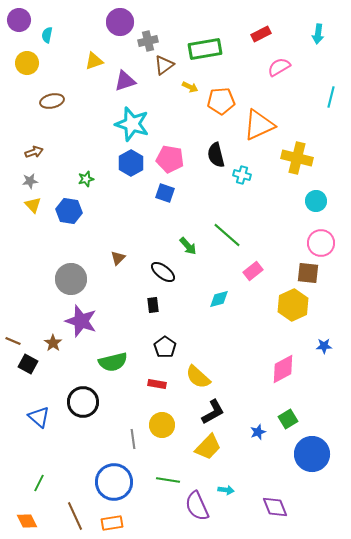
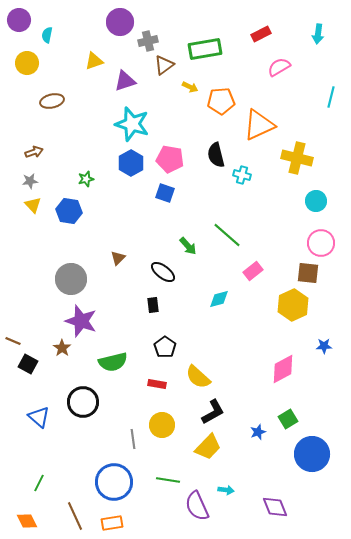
brown star at (53, 343): moved 9 px right, 5 px down
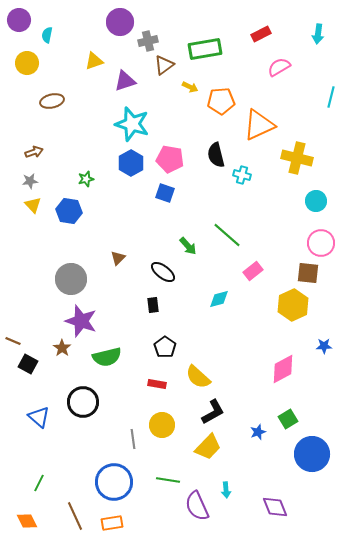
green semicircle at (113, 362): moved 6 px left, 5 px up
cyan arrow at (226, 490): rotated 77 degrees clockwise
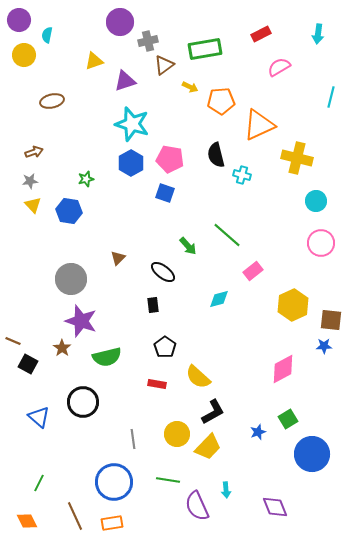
yellow circle at (27, 63): moved 3 px left, 8 px up
brown square at (308, 273): moved 23 px right, 47 px down
yellow circle at (162, 425): moved 15 px right, 9 px down
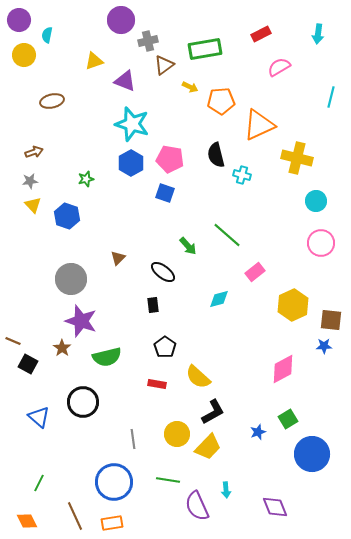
purple circle at (120, 22): moved 1 px right, 2 px up
purple triangle at (125, 81): rotated 40 degrees clockwise
blue hexagon at (69, 211): moved 2 px left, 5 px down; rotated 10 degrees clockwise
pink rectangle at (253, 271): moved 2 px right, 1 px down
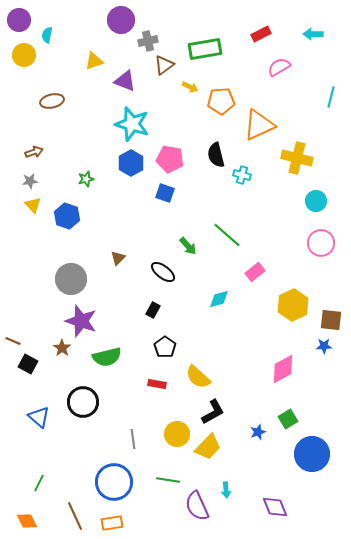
cyan arrow at (318, 34): moved 5 px left; rotated 84 degrees clockwise
black rectangle at (153, 305): moved 5 px down; rotated 35 degrees clockwise
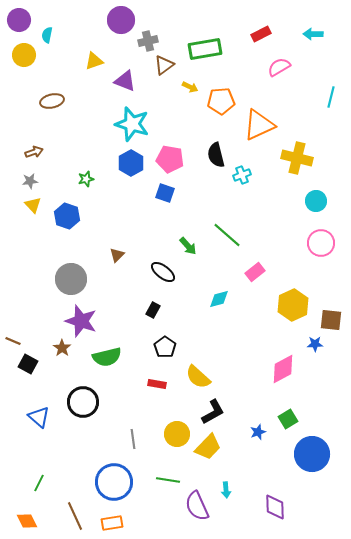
cyan cross at (242, 175): rotated 36 degrees counterclockwise
brown triangle at (118, 258): moved 1 px left, 3 px up
blue star at (324, 346): moved 9 px left, 2 px up
purple diamond at (275, 507): rotated 20 degrees clockwise
